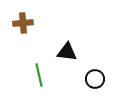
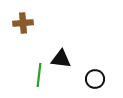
black triangle: moved 6 px left, 7 px down
green line: rotated 20 degrees clockwise
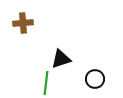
black triangle: rotated 25 degrees counterclockwise
green line: moved 7 px right, 8 px down
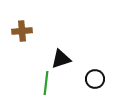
brown cross: moved 1 px left, 8 px down
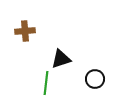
brown cross: moved 3 px right
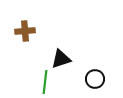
green line: moved 1 px left, 1 px up
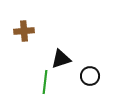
brown cross: moved 1 px left
black circle: moved 5 px left, 3 px up
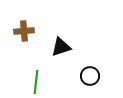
black triangle: moved 12 px up
green line: moved 9 px left
